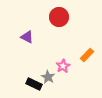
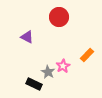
gray star: moved 5 px up
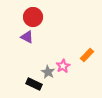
red circle: moved 26 px left
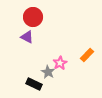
pink star: moved 3 px left, 3 px up
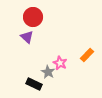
purple triangle: rotated 16 degrees clockwise
pink star: rotated 16 degrees counterclockwise
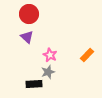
red circle: moved 4 px left, 3 px up
pink star: moved 10 px left, 8 px up
gray star: rotated 24 degrees clockwise
black rectangle: rotated 28 degrees counterclockwise
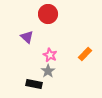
red circle: moved 19 px right
orange rectangle: moved 2 px left, 1 px up
gray star: moved 1 px up; rotated 16 degrees counterclockwise
black rectangle: rotated 14 degrees clockwise
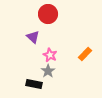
purple triangle: moved 6 px right
